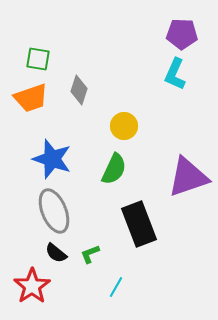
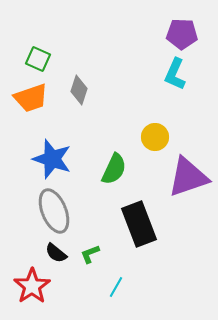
green square: rotated 15 degrees clockwise
yellow circle: moved 31 px right, 11 px down
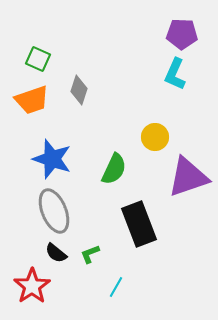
orange trapezoid: moved 1 px right, 2 px down
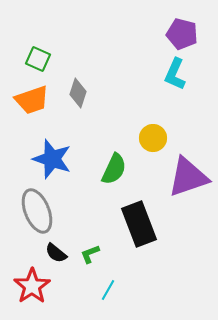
purple pentagon: rotated 12 degrees clockwise
gray diamond: moved 1 px left, 3 px down
yellow circle: moved 2 px left, 1 px down
gray ellipse: moved 17 px left
cyan line: moved 8 px left, 3 px down
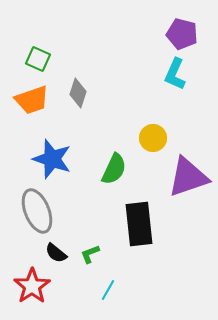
black rectangle: rotated 15 degrees clockwise
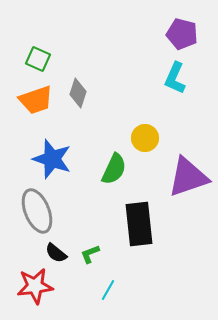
cyan L-shape: moved 4 px down
orange trapezoid: moved 4 px right
yellow circle: moved 8 px left
red star: moved 3 px right; rotated 27 degrees clockwise
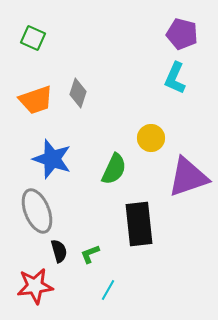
green square: moved 5 px left, 21 px up
yellow circle: moved 6 px right
black semicircle: moved 3 px right, 2 px up; rotated 145 degrees counterclockwise
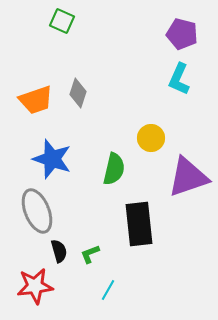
green square: moved 29 px right, 17 px up
cyan L-shape: moved 4 px right, 1 px down
green semicircle: rotated 12 degrees counterclockwise
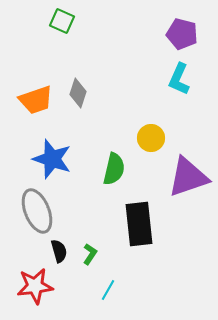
green L-shape: rotated 145 degrees clockwise
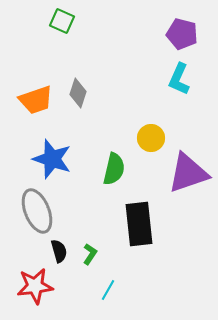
purple triangle: moved 4 px up
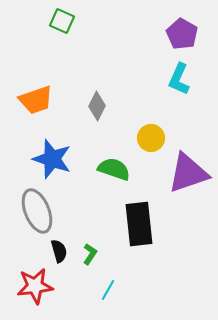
purple pentagon: rotated 16 degrees clockwise
gray diamond: moved 19 px right, 13 px down; rotated 8 degrees clockwise
green semicircle: rotated 84 degrees counterclockwise
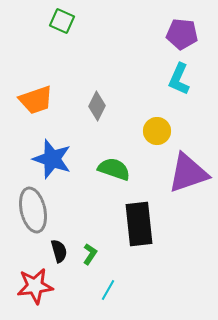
purple pentagon: rotated 24 degrees counterclockwise
yellow circle: moved 6 px right, 7 px up
gray ellipse: moved 4 px left, 1 px up; rotated 9 degrees clockwise
